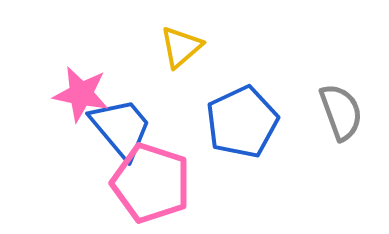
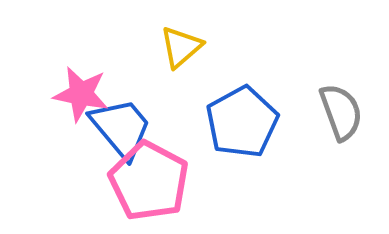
blue pentagon: rotated 4 degrees counterclockwise
pink pentagon: moved 2 px left, 2 px up; rotated 10 degrees clockwise
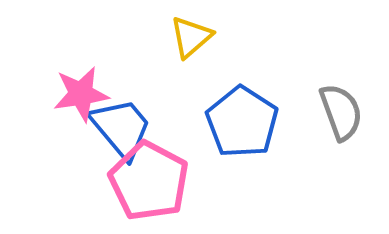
yellow triangle: moved 10 px right, 10 px up
pink star: rotated 20 degrees counterclockwise
blue pentagon: rotated 10 degrees counterclockwise
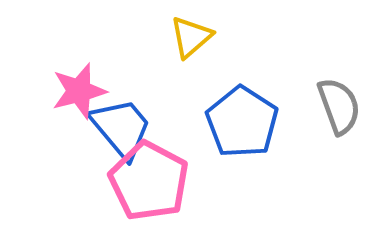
pink star: moved 2 px left, 3 px up; rotated 6 degrees counterclockwise
gray semicircle: moved 2 px left, 6 px up
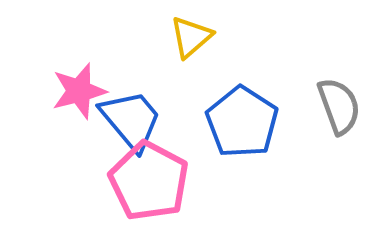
blue trapezoid: moved 10 px right, 8 px up
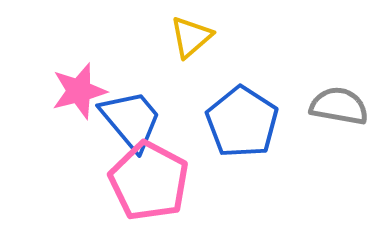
gray semicircle: rotated 60 degrees counterclockwise
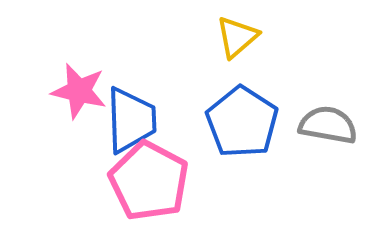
yellow triangle: moved 46 px right
pink star: rotated 28 degrees clockwise
gray semicircle: moved 11 px left, 19 px down
blue trapezoid: rotated 38 degrees clockwise
